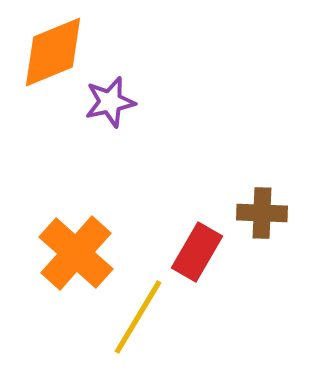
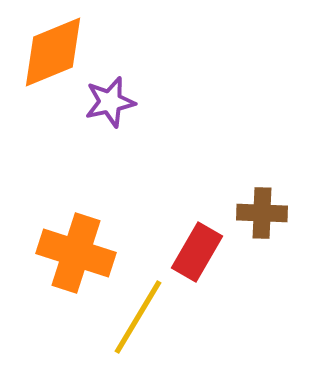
orange cross: rotated 24 degrees counterclockwise
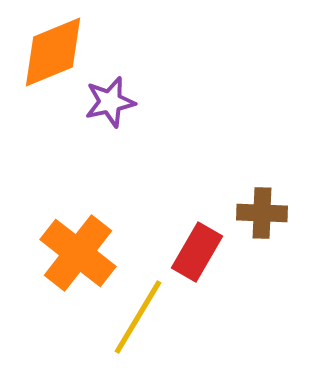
orange cross: moved 2 px right; rotated 20 degrees clockwise
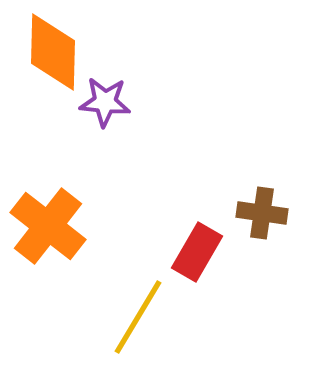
orange diamond: rotated 66 degrees counterclockwise
purple star: moved 5 px left; rotated 18 degrees clockwise
brown cross: rotated 6 degrees clockwise
orange cross: moved 30 px left, 27 px up
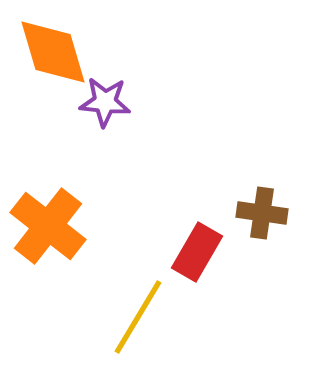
orange diamond: rotated 18 degrees counterclockwise
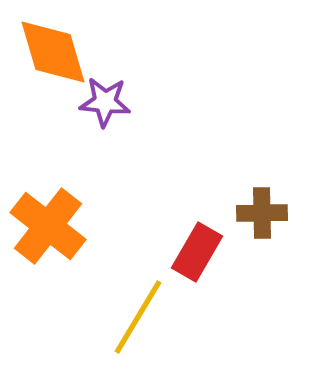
brown cross: rotated 9 degrees counterclockwise
